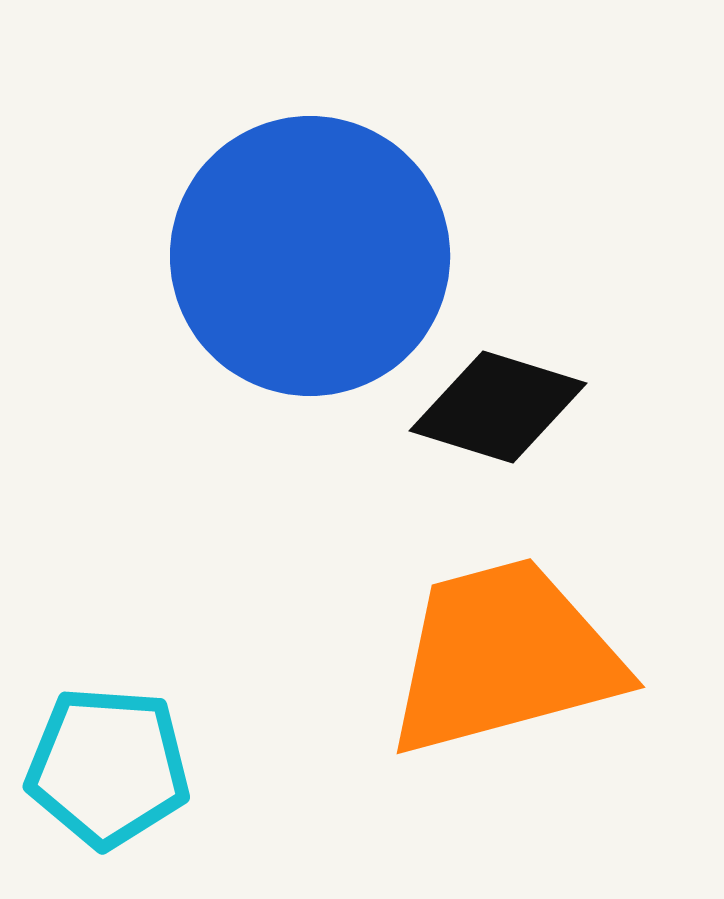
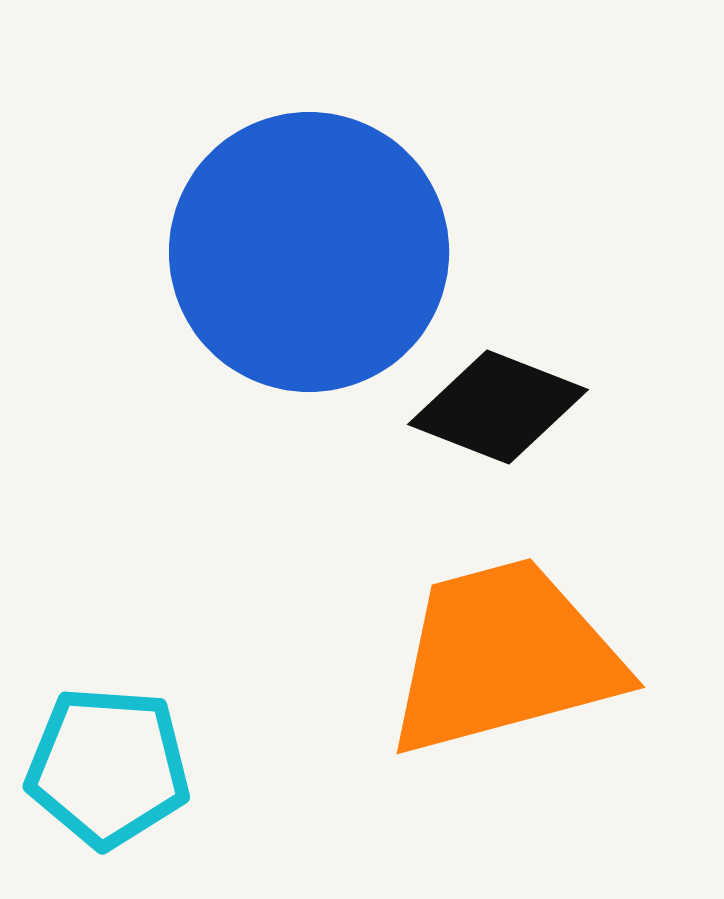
blue circle: moved 1 px left, 4 px up
black diamond: rotated 4 degrees clockwise
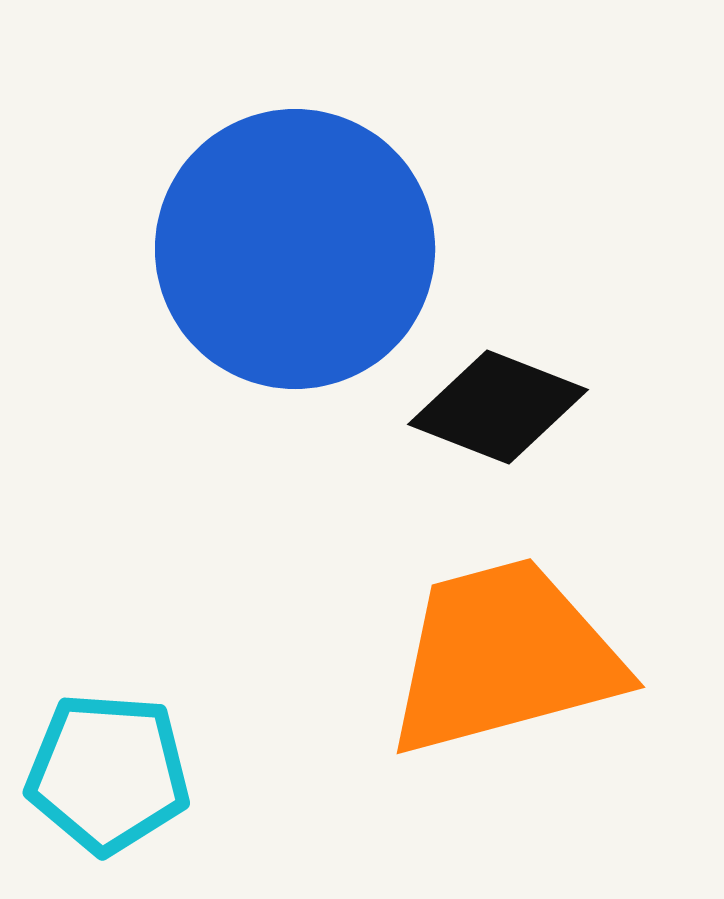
blue circle: moved 14 px left, 3 px up
cyan pentagon: moved 6 px down
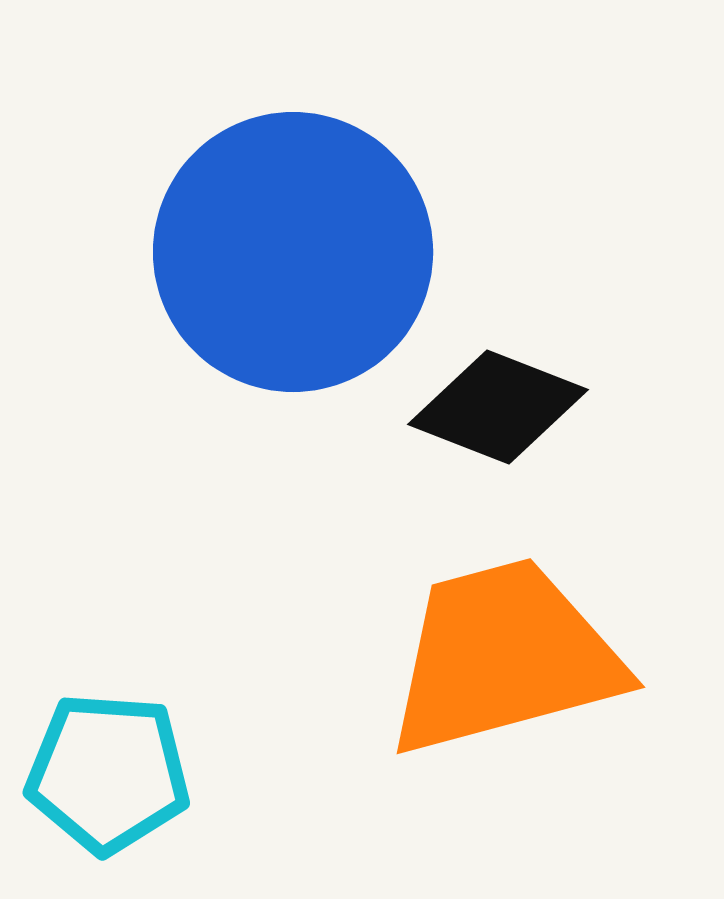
blue circle: moved 2 px left, 3 px down
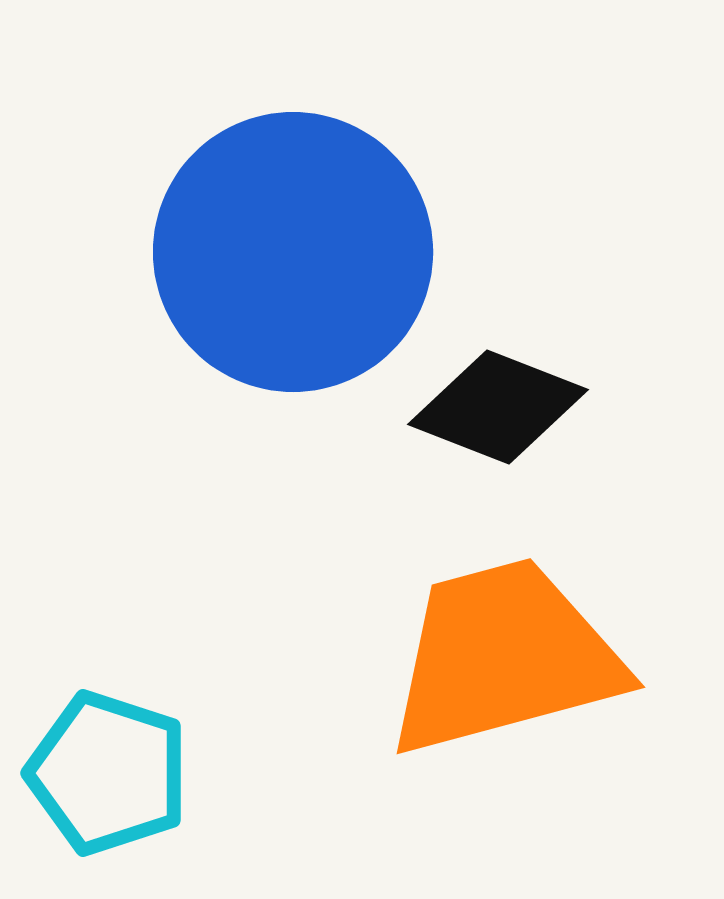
cyan pentagon: rotated 14 degrees clockwise
